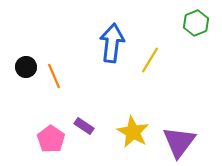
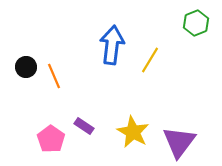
blue arrow: moved 2 px down
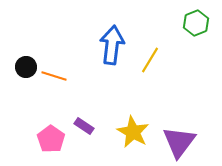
orange line: rotated 50 degrees counterclockwise
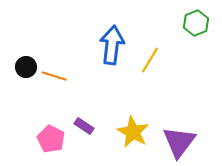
pink pentagon: rotated 8 degrees counterclockwise
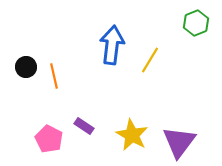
orange line: rotated 60 degrees clockwise
yellow star: moved 1 px left, 3 px down
pink pentagon: moved 2 px left
